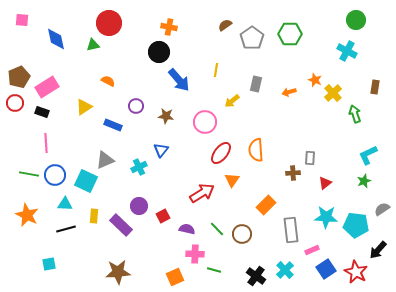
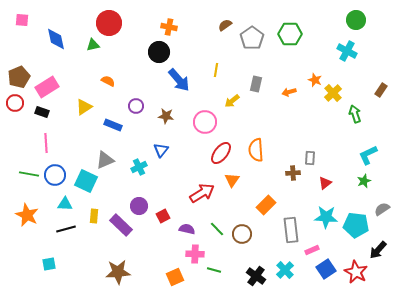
brown rectangle at (375, 87): moved 6 px right, 3 px down; rotated 24 degrees clockwise
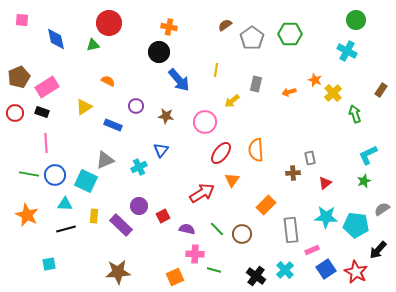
red circle at (15, 103): moved 10 px down
gray rectangle at (310, 158): rotated 16 degrees counterclockwise
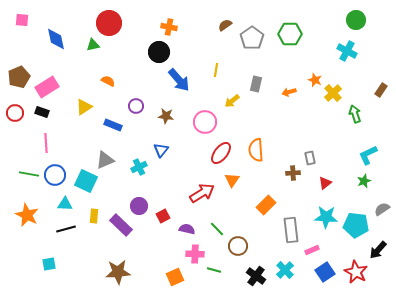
brown circle at (242, 234): moved 4 px left, 12 px down
blue square at (326, 269): moved 1 px left, 3 px down
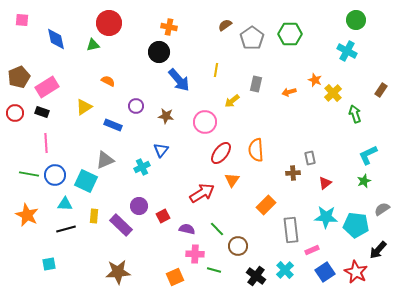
cyan cross at (139, 167): moved 3 px right
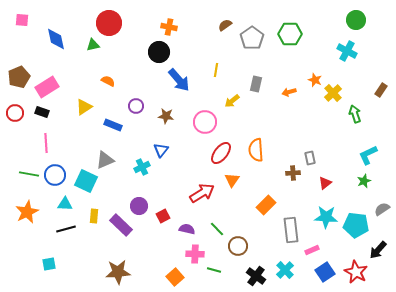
orange star at (27, 215): moved 3 px up; rotated 20 degrees clockwise
orange square at (175, 277): rotated 18 degrees counterclockwise
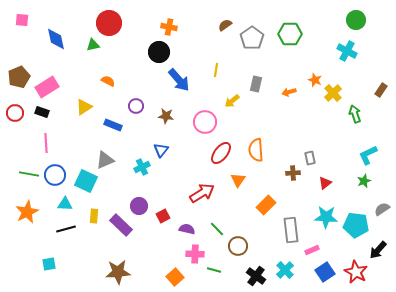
orange triangle at (232, 180): moved 6 px right
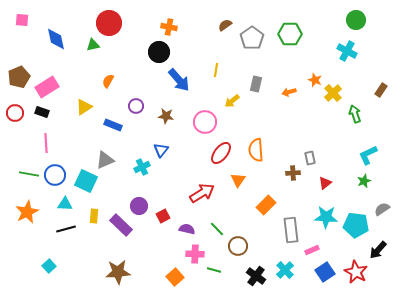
orange semicircle at (108, 81): rotated 88 degrees counterclockwise
cyan square at (49, 264): moved 2 px down; rotated 32 degrees counterclockwise
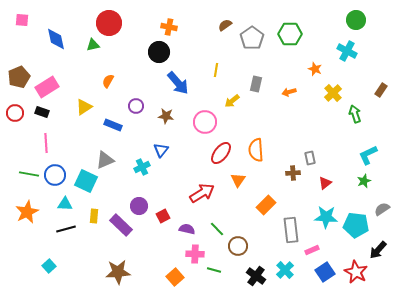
blue arrow at (179, 80): moved 1 px left, 3 px down
orange star at (315, 80): moved 11 px up
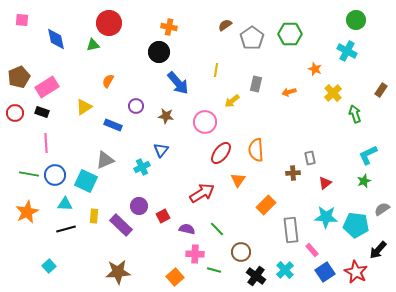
brown circle at (238, 246): moved 3 px right, 6 px down
pink rectangle at (312, 250): rotated 72 degrees clockwise
